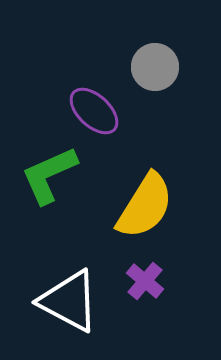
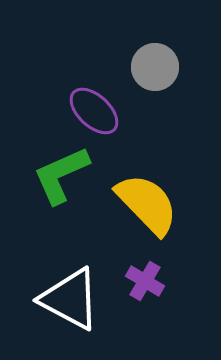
green L-shape: moved 12 px right
yellow semicircle: moved 2 px right, 2 px up; rotated 76 degrees counterclockwise
purple cross: rotated 9 degrees counterclockwise
white triangle: moved 1 px right, 2 px up
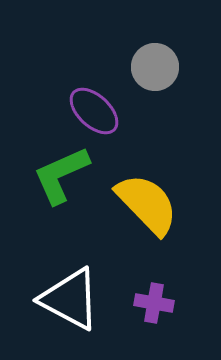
purple cross: moved 9 px right, 22 px down; rotated 21 degrees counterclockwise
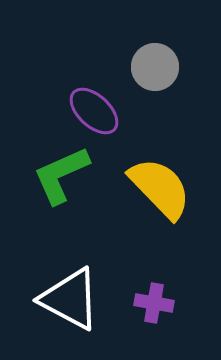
yellow semicircle: moved 13 px right, 16 px up
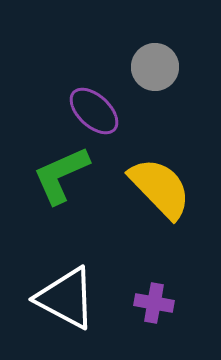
white triangle: moved 4 px left, 1 px up
